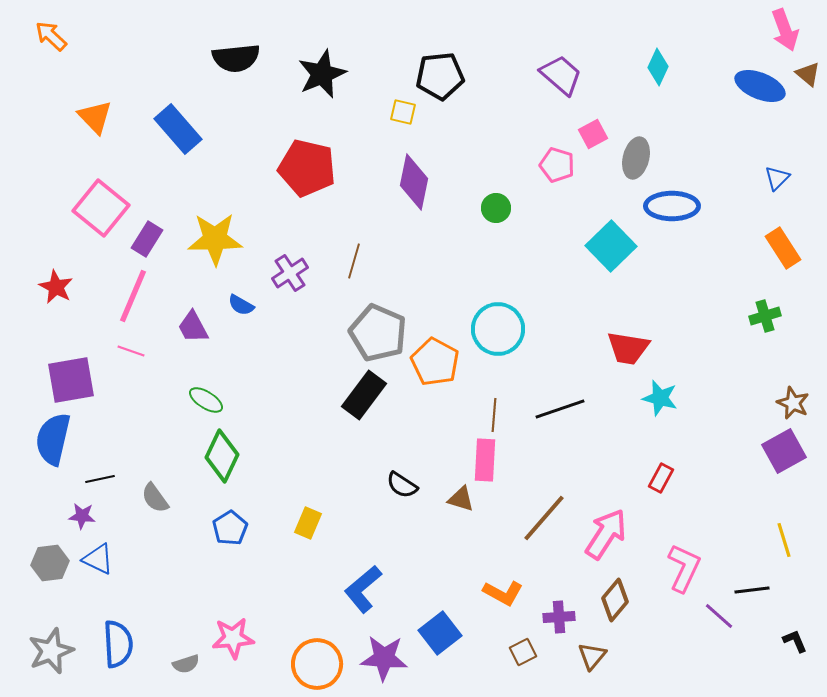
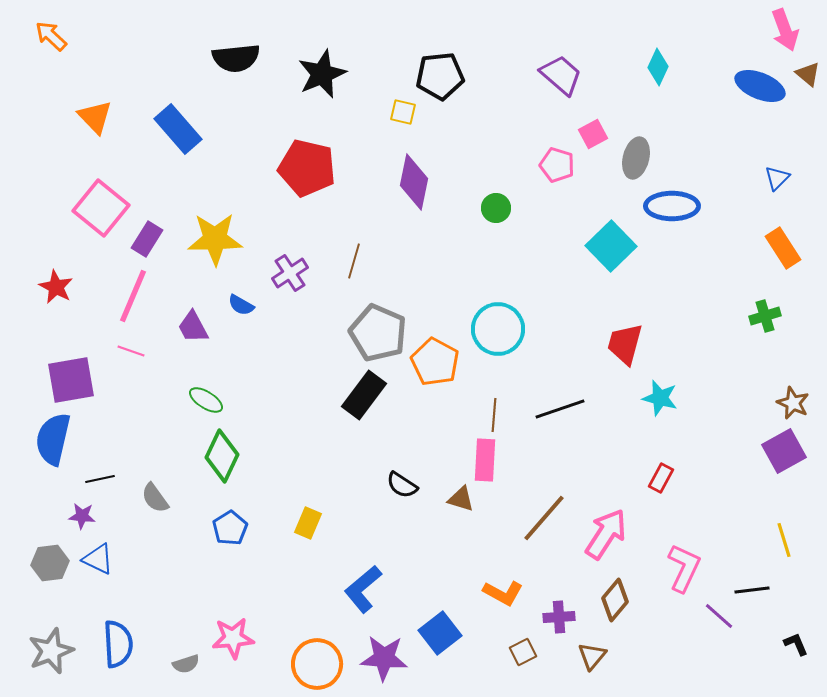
red trapezoid at (628, 348): moved 3 px left, 4 px up; rotated 96 degrees clockwise
black L-shape at (795, 641): moved 1 px right, 3 px down
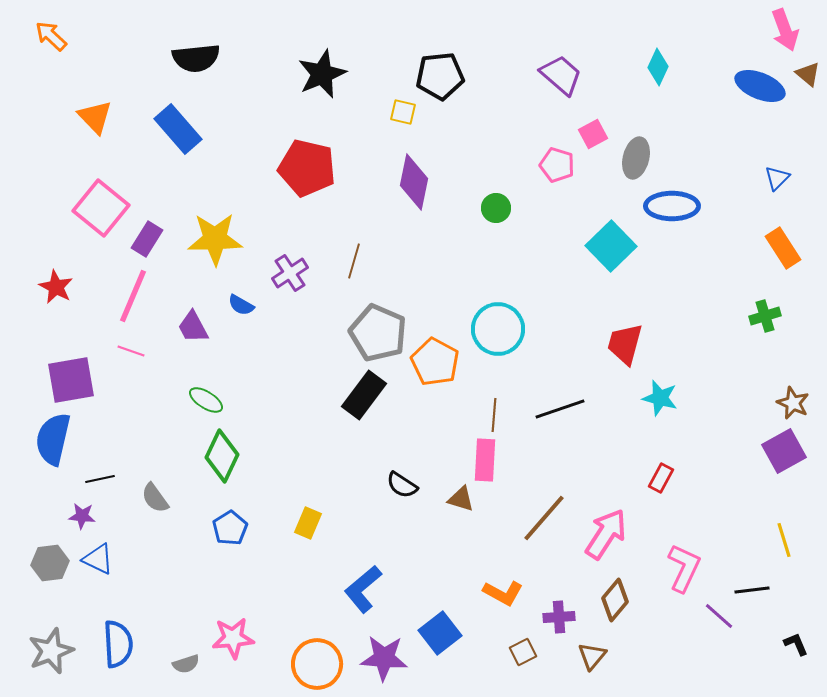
black semicircle at (236, 58): moved 40 px left
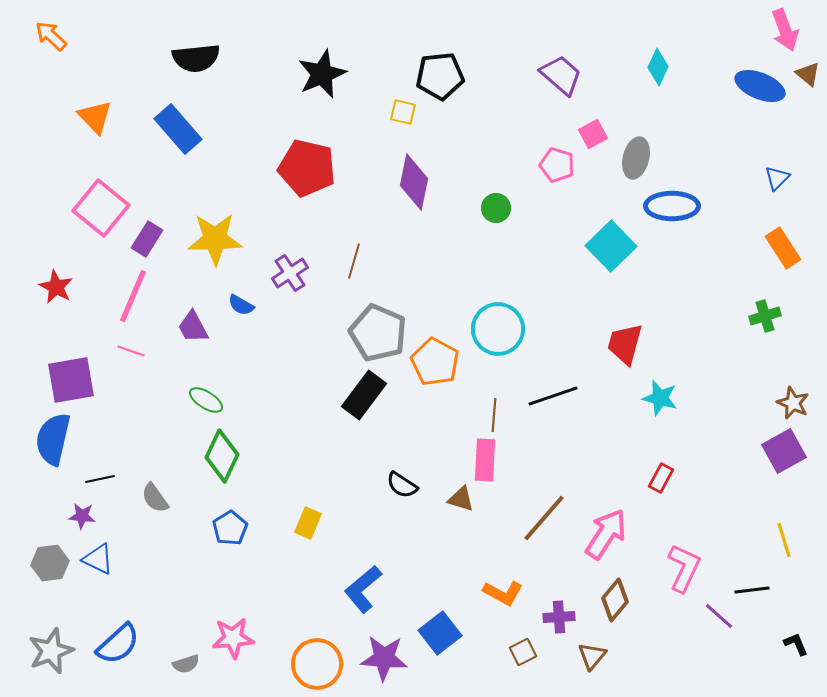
black line at (560, 409): moved 7 px left, 13 px up
blue semicircle at (118, 644): rotated 51 degrees clockwise
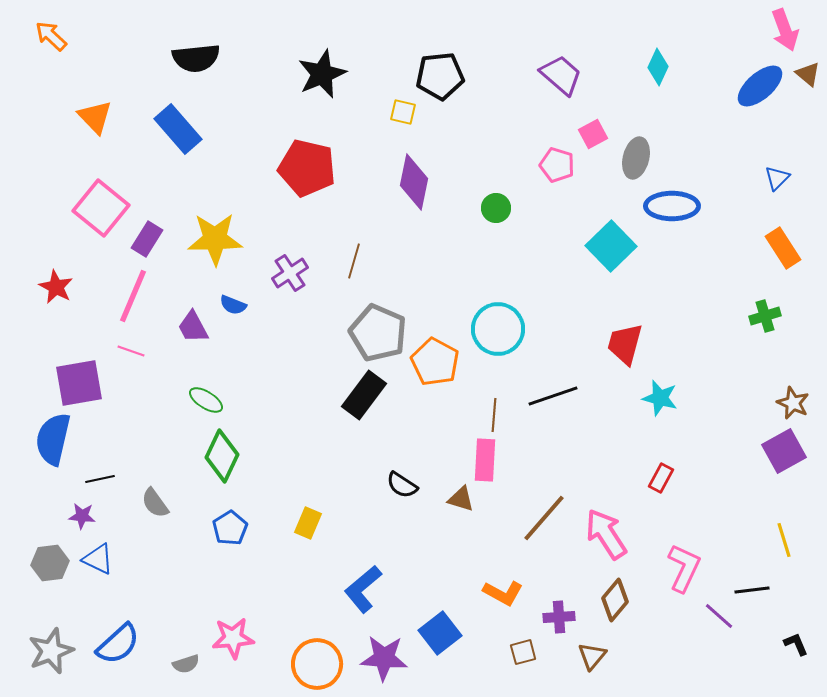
blue ellipse at (760, 86): rotated 63 degrees counterclockwise
blue semicircle at (241, 305): moved 8 px left; rotated 8 degrees counterclockwise
purple square at (71, 380): moved 8 px right, 3 px down
gray semicircle at (155, 498): moved 5 px down
pink arrow at (606, 534): rotated 66 degrees counterclockwise
brown square at (523, 652): rotated 12 degrees clockwise
